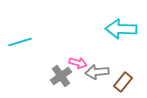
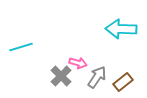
cyan line: moved 1 px right, 5 px down
gray arrow: moved 5 px down; rotated 130 degrees clockwise
gray cross: rotated 10 degrees counterclockwise
brown rectangle: rotated 12 degrees clockwise
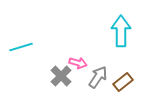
cyan arrow: moved 2 px down; rotated 88 degrees clockwise
gray arrow: moved 1 px right
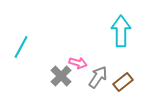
cyan line: rotated 45 degrees counterclockwise
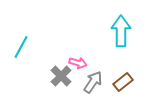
gray arrow: moved 5 px left, 5 px down
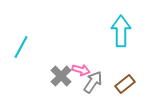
pink arrow: moved 3 px right, 7 px down
brown rectangle: moved 2 px right, 2 px down
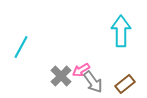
pink arrow: rotated 132 degrees clockwise
gray arrow: rotated 110 degrees clockwise
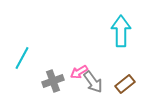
cyan line: moved 1 px right, 11 px down
pink arrow: moved 2 px left, 2 px down
gray cross: moved 8 px left, 5 px down; rotated 25 degrees clockwise
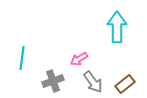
cyan arrow: moved 4 px left, 4 px up
cyan line: rotated 20 degrees counterclockwise
pink arrow: moved 13 px up
